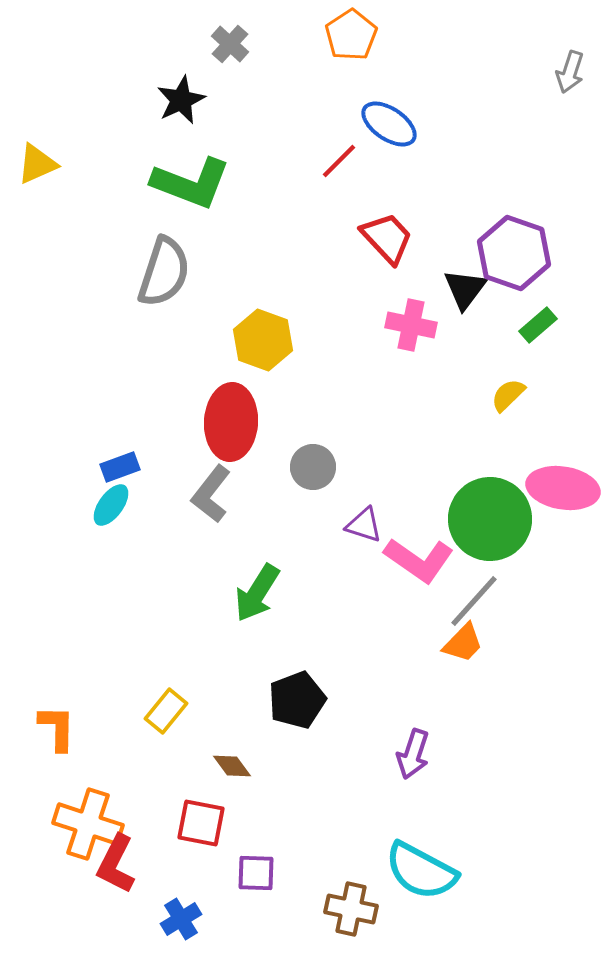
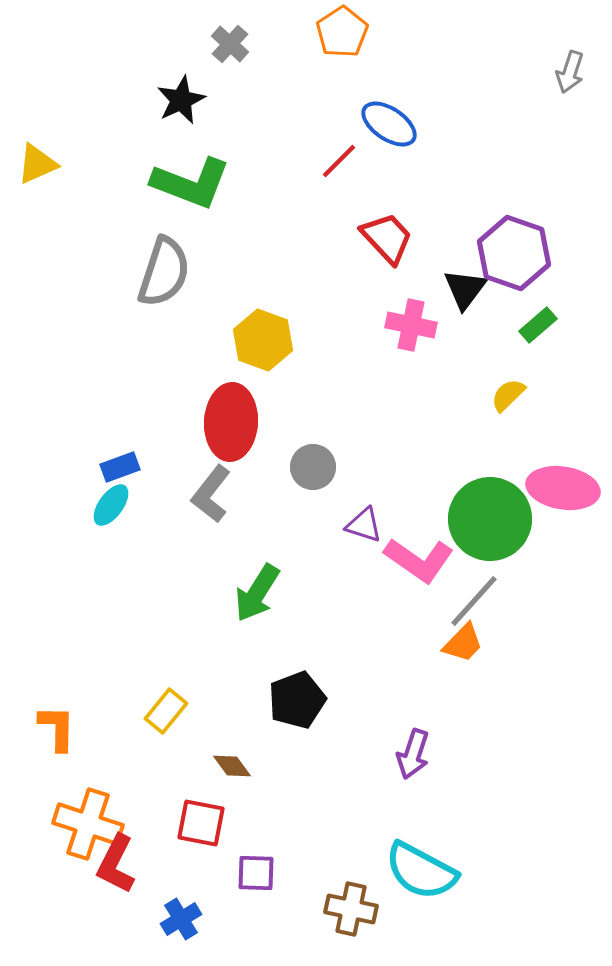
orange pentagon: moved 9 px left, 3 px up
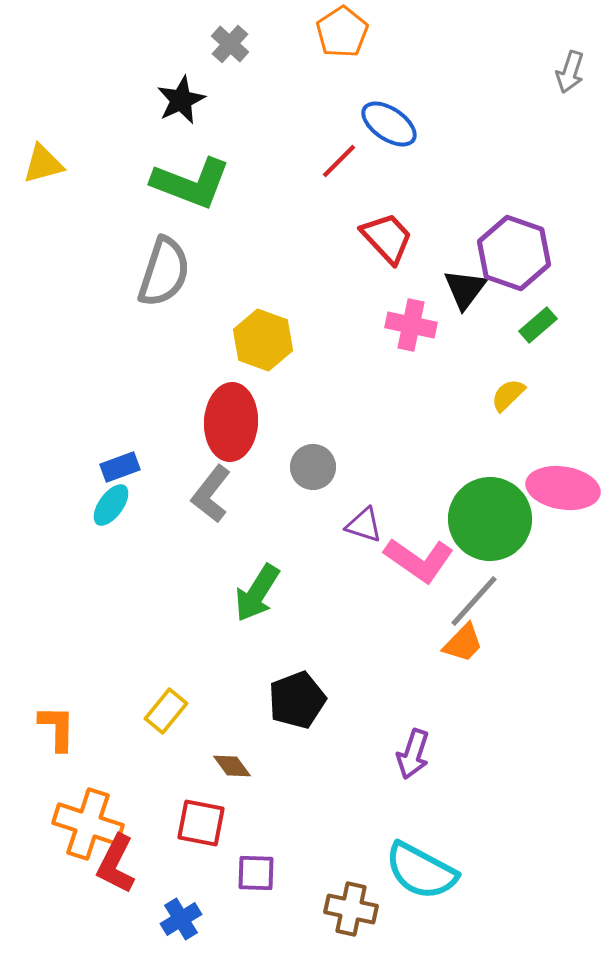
yellow triangle: moved 6 px right; rotated 9 degrees clockwise
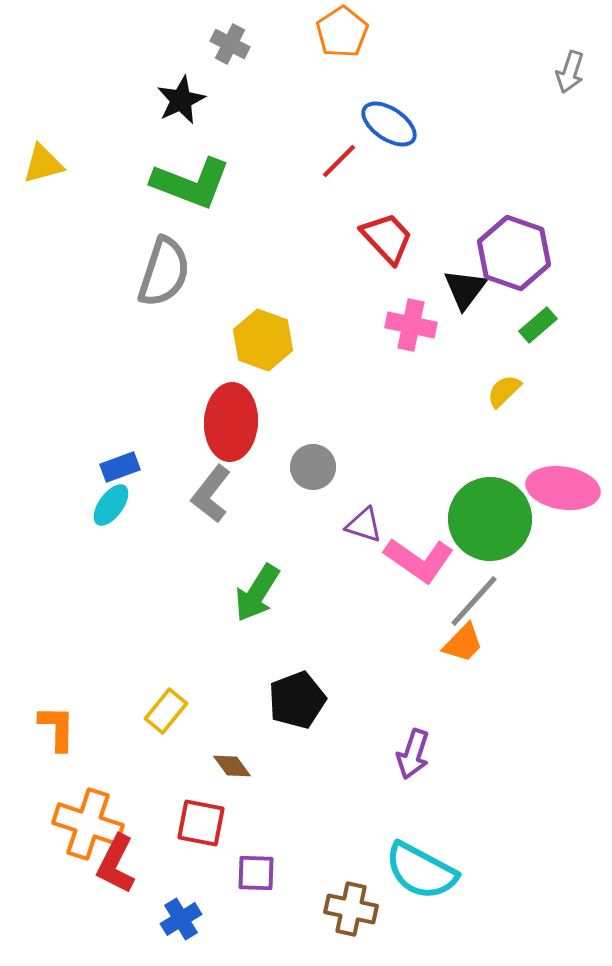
gray cross: rotated 15 degrees counterclockwise
yellow semicircle: moved 4 px left, 4 px up
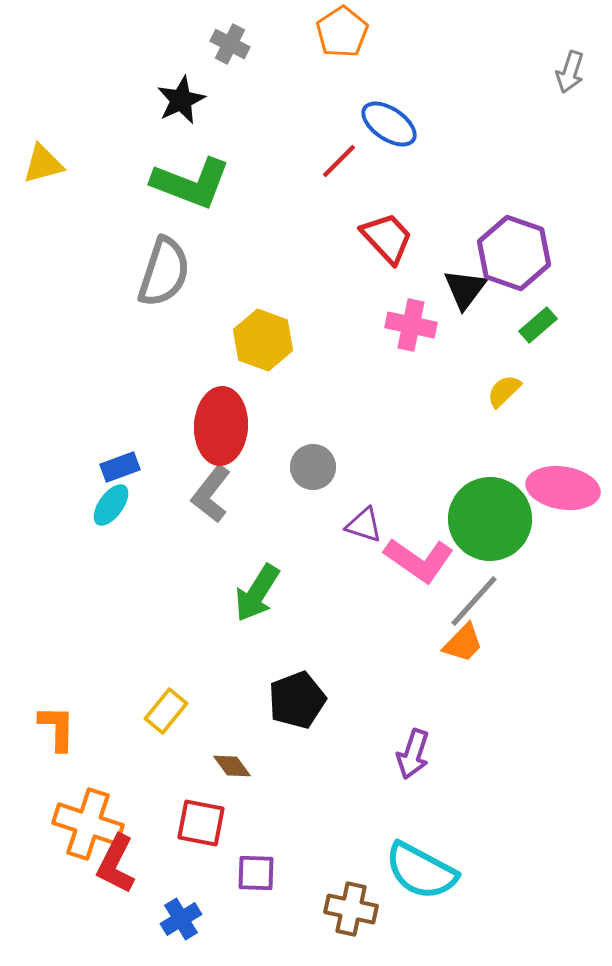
red ellipse: moved 10 px left, 4 px down
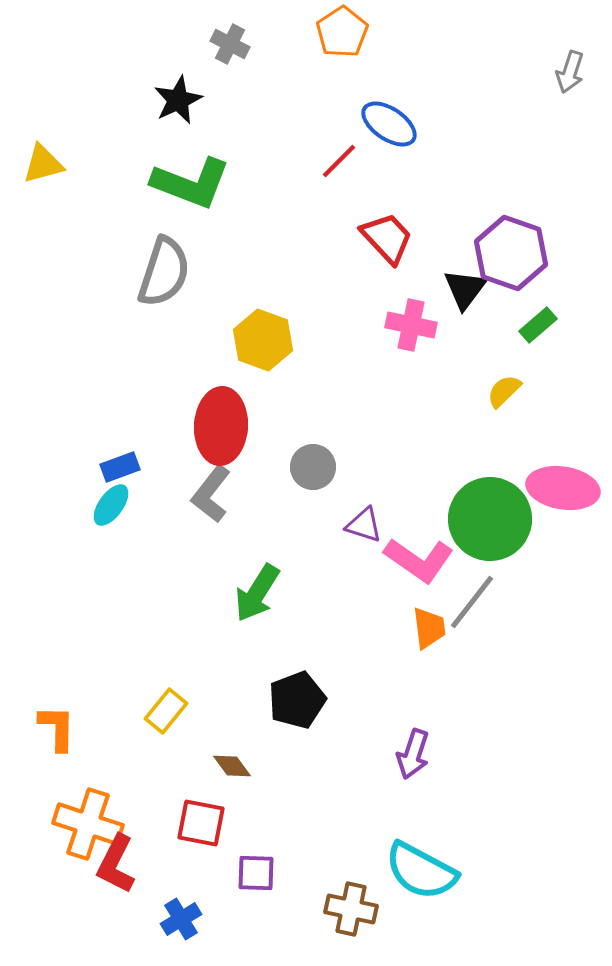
black star: moved 3 px left
purple hexagon: moved 3 px left
gray line: moved 2 px left, 1 px down; rotated 4 degrees counterclockwise
orange trapezoid: moved 34 px left, 15 px up; rotated 51 degrees counterclockwise
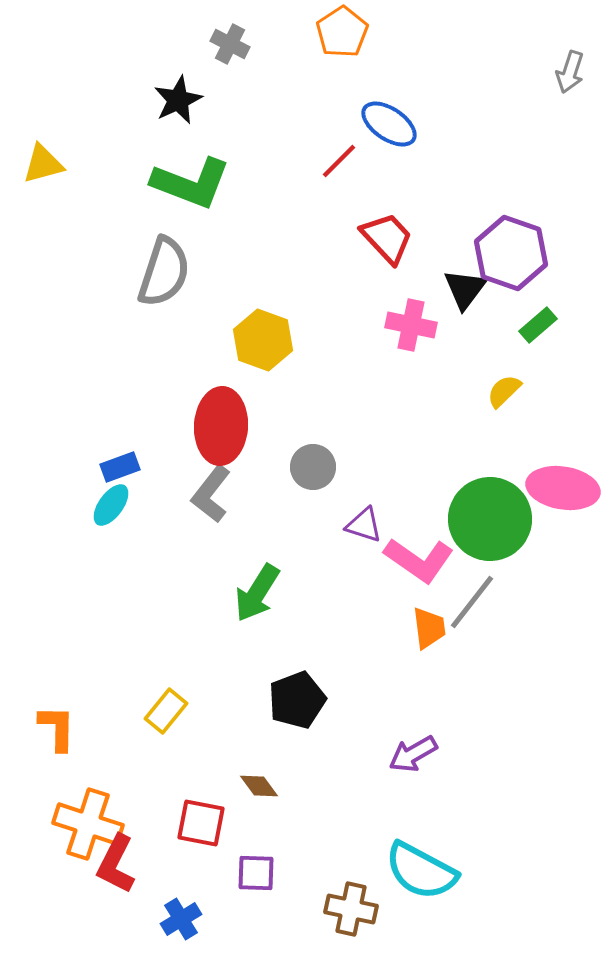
purple arrow: rotated 42 degrees clockwise
brown diamond: moved 27 px right, 20 px down
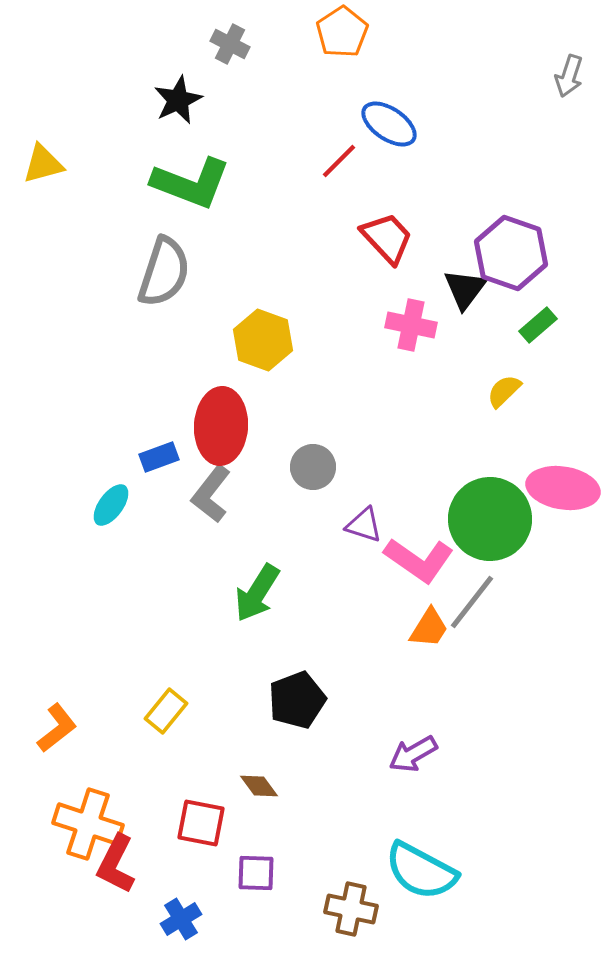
gray arrow: moved 1 px left, 4 px down
blue rectangle: moved 39 px right, 10 px up
orange trapezoid: rotated 39 degrees clockwise
orange L-shape: rotated 51 degrees clockwise
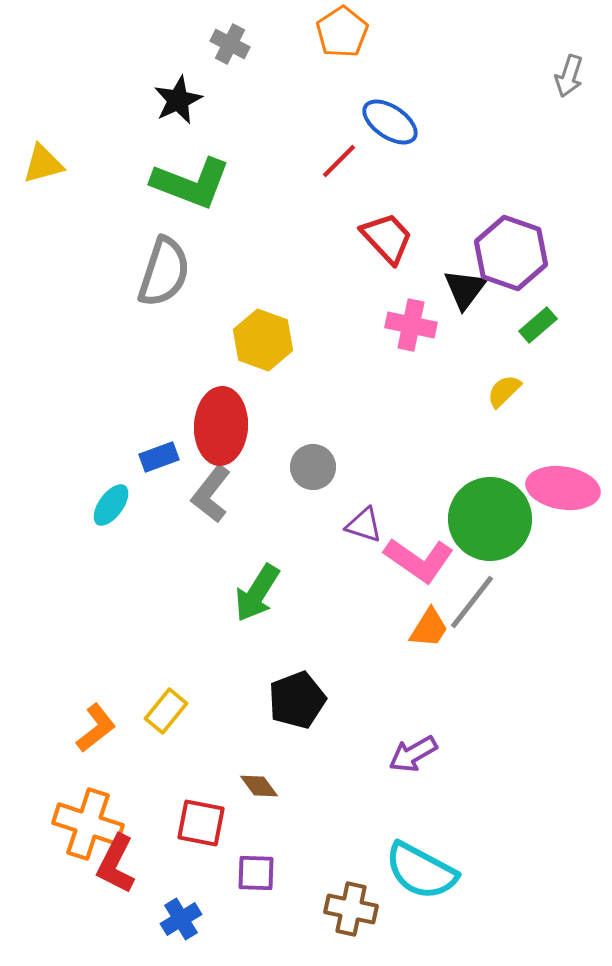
blue ellipse: moved 1 px right, 2 px up
orange L-shape: moved 39 px right
